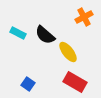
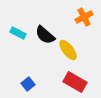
yellow ellipse: moved 2 px up
blue square: rotated 16 degrees clockwise
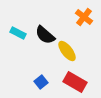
orange cross: rotated 24 degrees counterclockwise
yellow ellipse: moved 1 px left, 1 px down
blue square: moved 13 px right, 2 px up
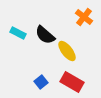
red rectangle: moved 3 px left
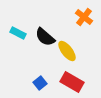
black semicircle: moved 2 px down
blue square: moved 1 px left, 1 px down
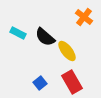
red rectangle: rotated 30 degrees clockwise
